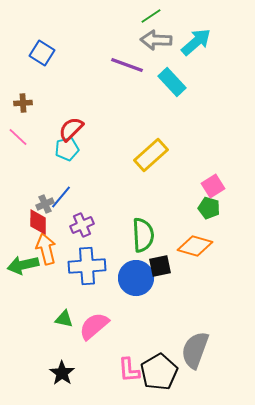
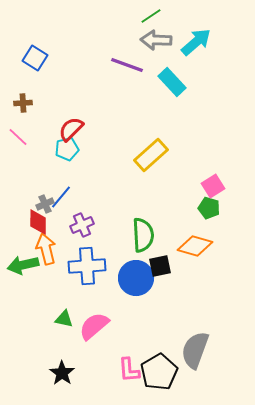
blue square: moved 7 px left, 5 px down
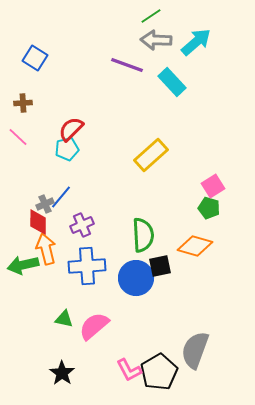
pink L-shape: rotated 24 degrees counterclockwise
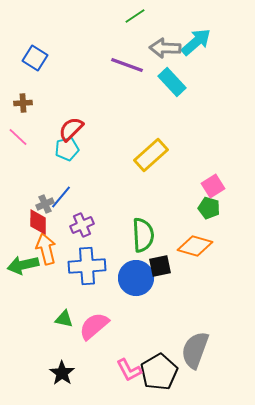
green line: moved 16 px left
gray arrow: moved 9 px right, 8 px down
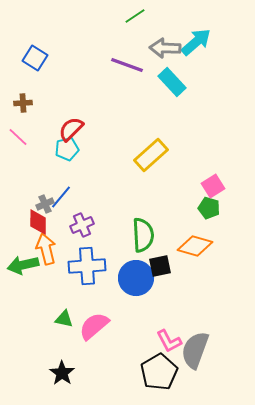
pink L-shape: moved 40 px right, 29 px up
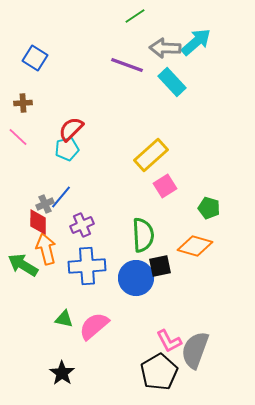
pink square: moved 48 px left
green arrow: rotated 44 degrees clockwise
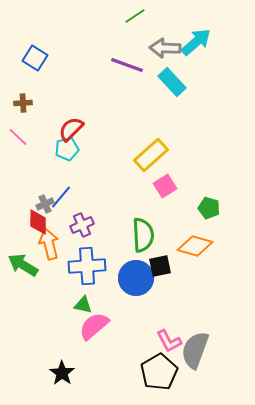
orange arrow: moved 3 px right, 5 px up
green triangle: moved 19 px right, 14 px up
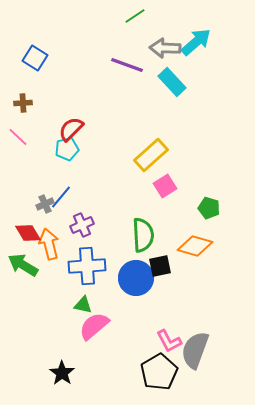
red diamond: moved 10 px left, 11 px down; rotated 32 degrees counterclockwise
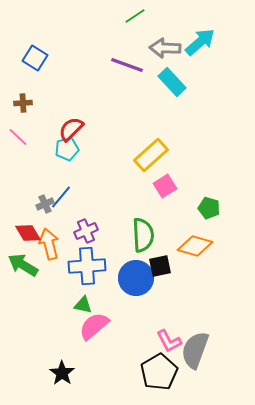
cyan arrow: moved 4 px right
purple cross: moved 4 px right, 6 px down
